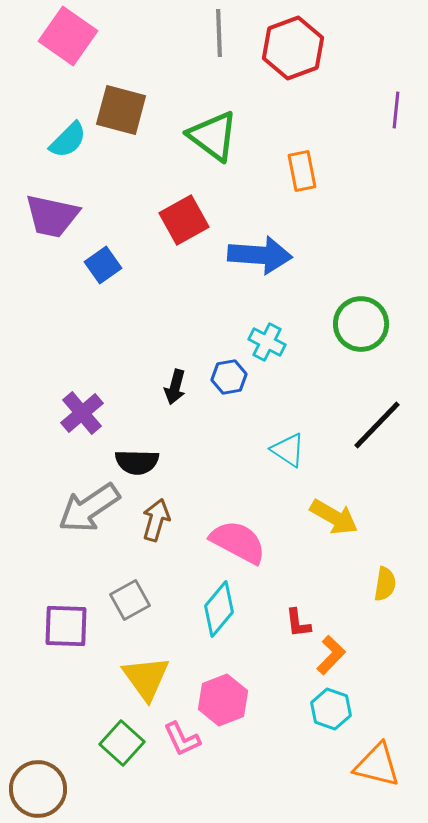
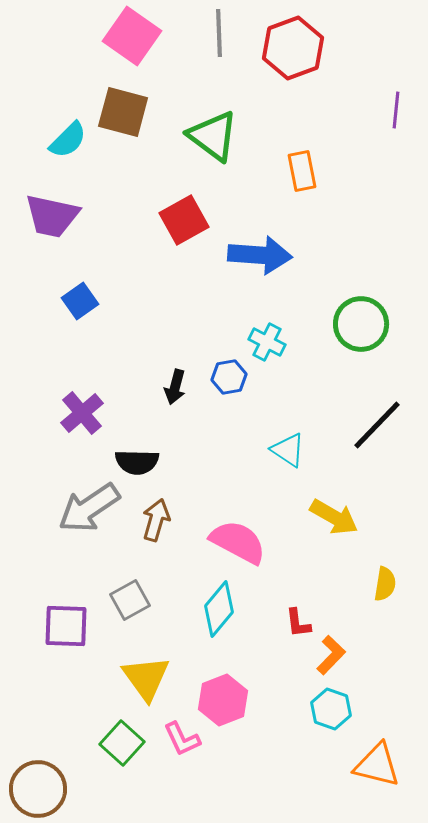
pink square: moved 64 px right
brown square: moved 2 px right, 2 px down
blue square: moved 23 px left, 36 px down
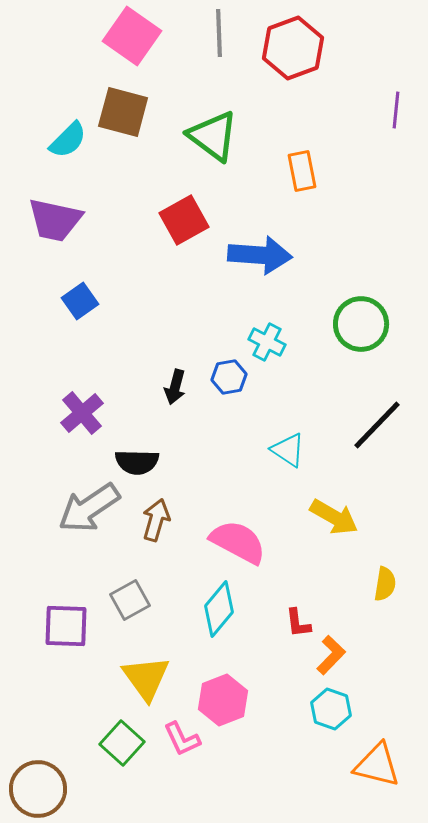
purple trapezoid: moved 3 px right, 4 px down
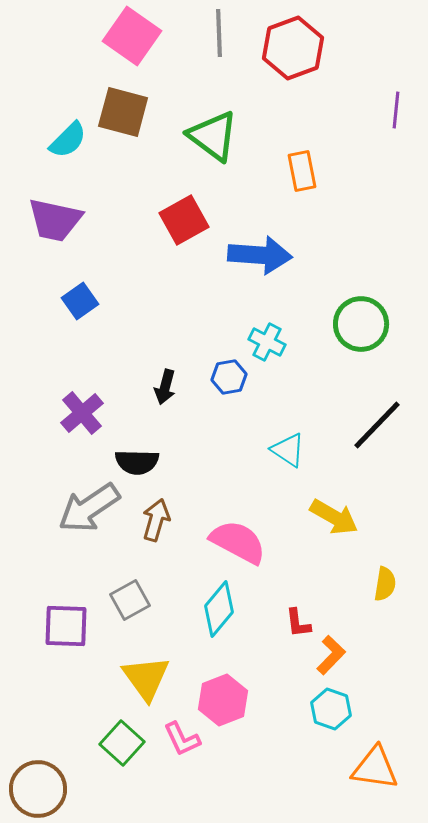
black arrow: moved 10 px left
orange triangle: moved 2 px left, 3 px down; rotated 6 degrees counterclockwise
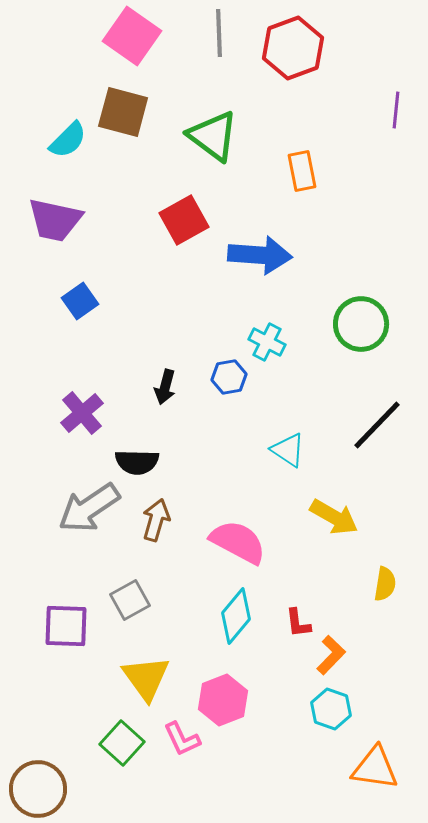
cyan diamond: moved 17 px right, 7 px down
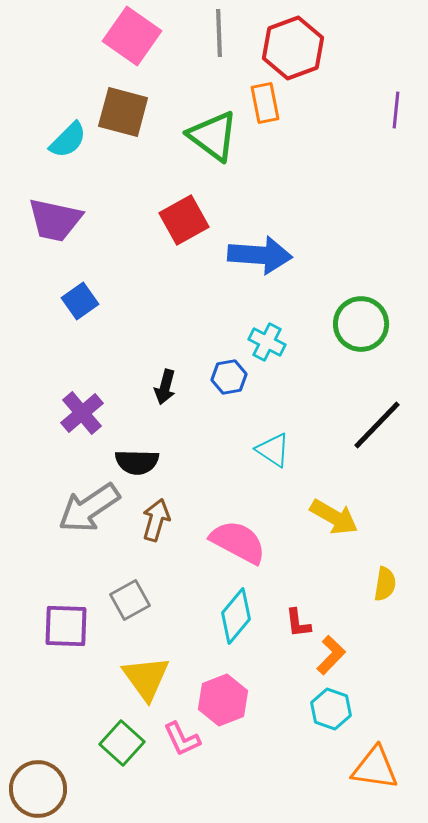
orange rectangle: moved 37 px left, 68 px up
cyan triangle: moved 15 px left
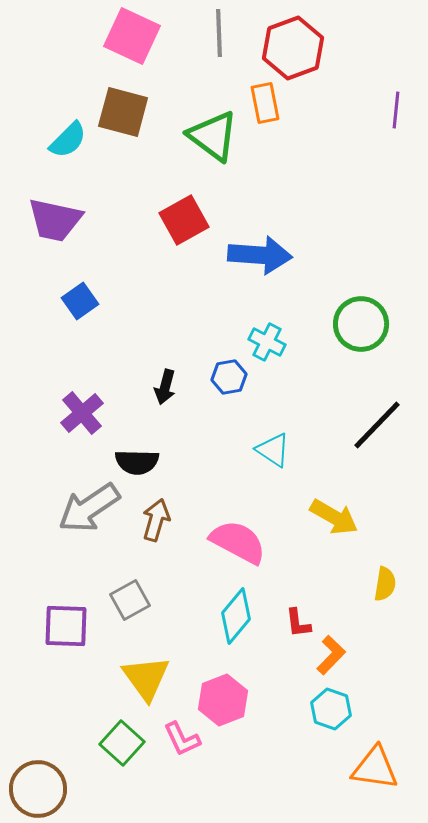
pink square: rotated 10 degrees counterclockwise
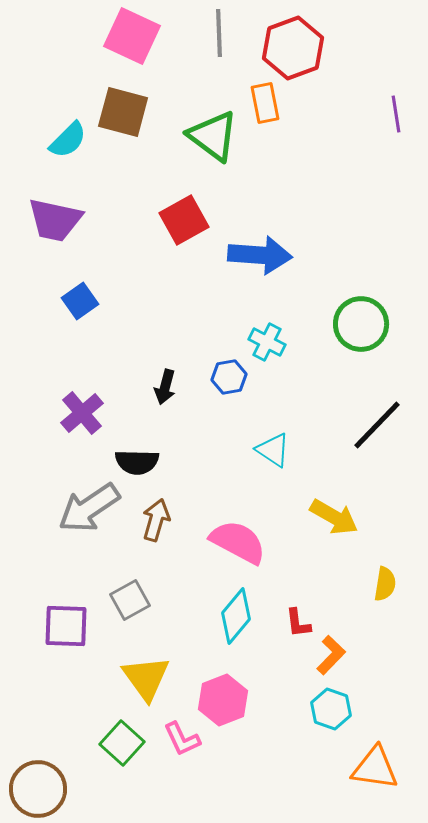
purple line: moved 4 px down; rotated 15 degrees counterclockwise
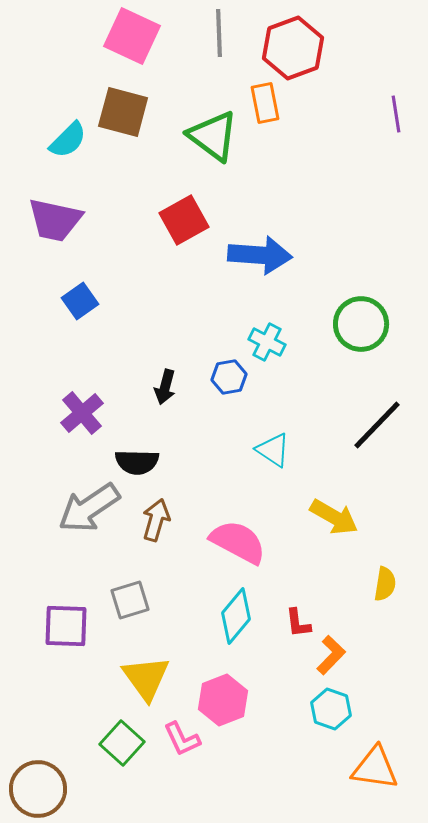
gray square: rotated 12 degrees clockwise
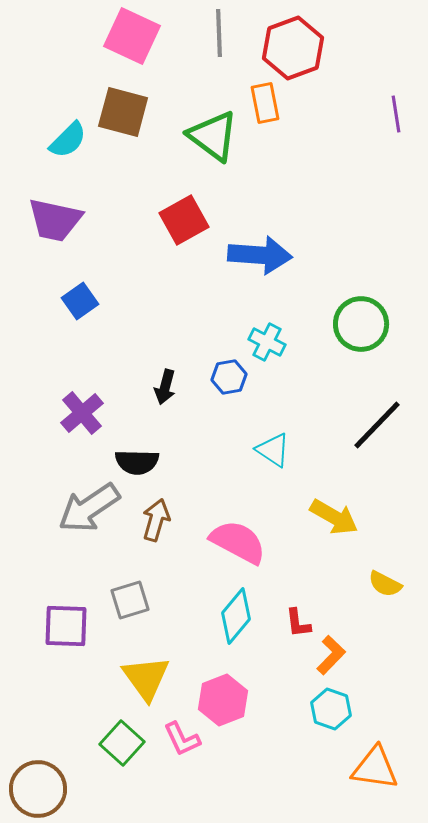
yellow semicircle: rotated 108 degrees clockwise
